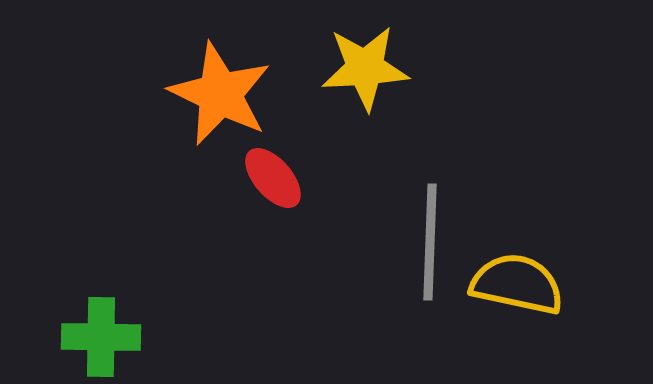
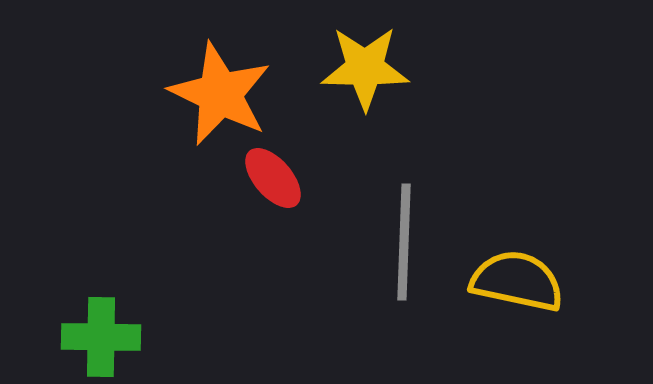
yellow star: rotated 4 degrees clockwise
gray line: moved 26 px left
yellow semicircle: moved 3 px up
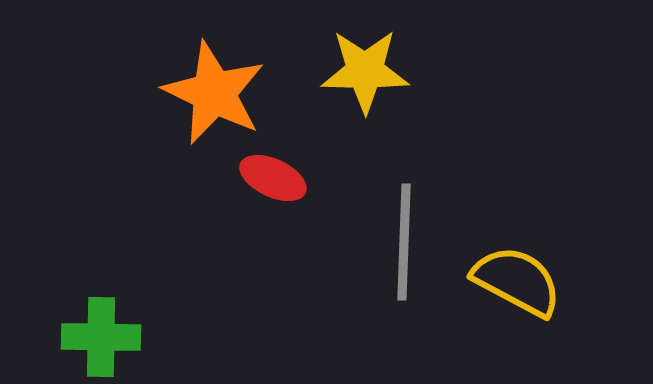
yellow star: moved 3 px down
orange star: moved 6 px left, 1 px up
red ellipse: rotated 24 degrees counterclockwise
yellow semicircle: rotated 16 degrees clockwise
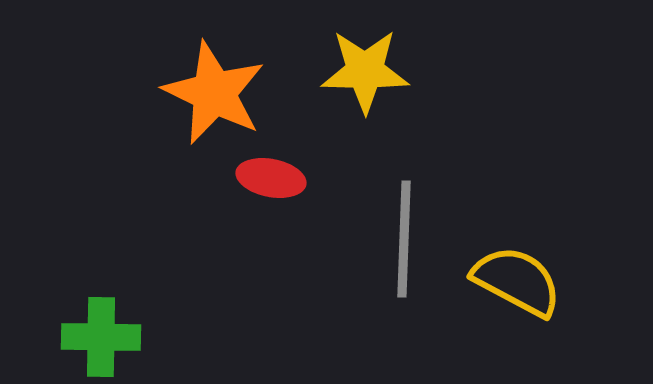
red ellipse: moved 2 px left; rotated 14 degrees counterclockwise
gray line: moved 3 px up
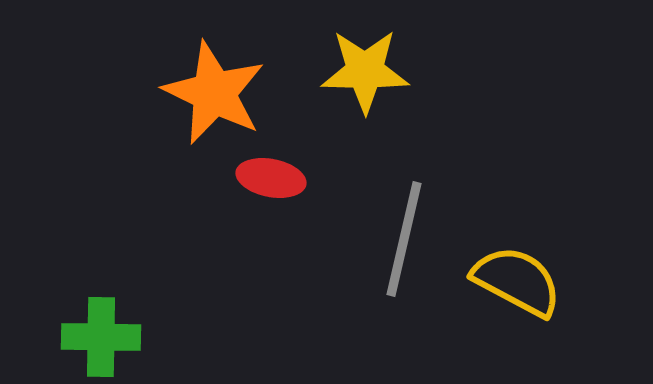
gray line: rotated 11 degrees clockwise
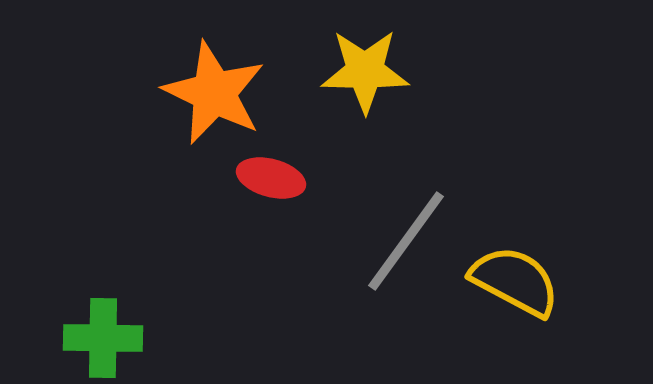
red ellipse: rotated 4 degrees clockwise
gray line: moved 2 px right, 2 px down; rotated 23 degrees clockwise
yellow semicircle: moved 2 px left
green cross: moved 2 px right, 1 px down
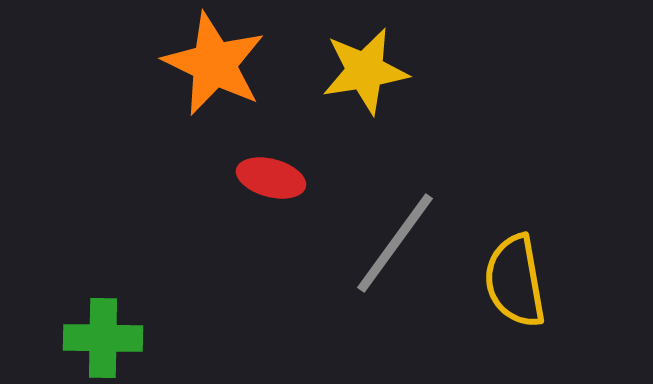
yellow star: rotated 10 degrees counterclockwise
orange star: moved 29 px up
gray line: moved 11 px left, 2 px down
yellow semicircle: rotated 128 degrees counterclockwise
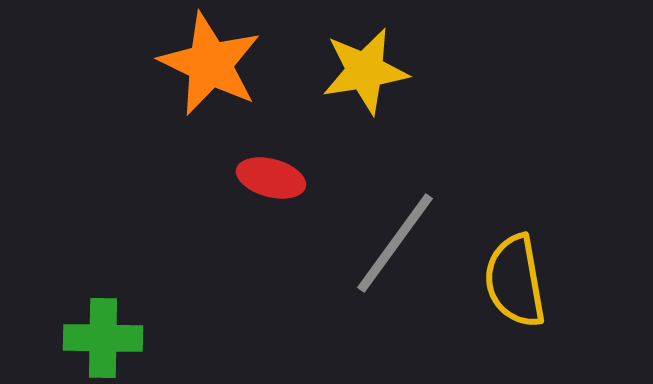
orange star: moved 4 px left
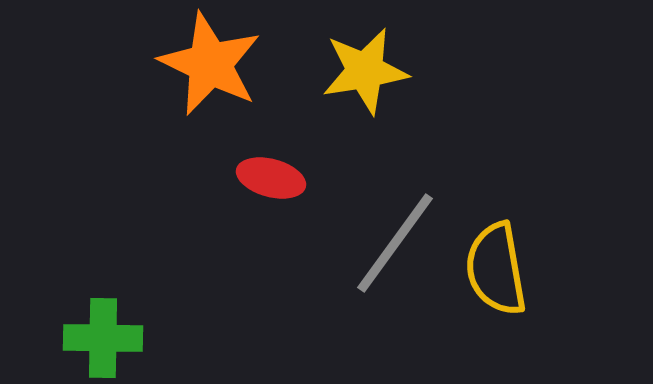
yellow semicircle: moved 19 px left, 12 px up
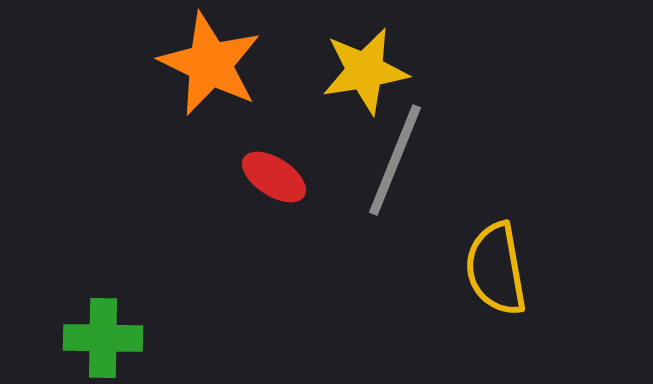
red ellipse: moved 3 px right, 1 px up; rotated 18 degrees clockwise
gray line: moved 83 px up; rotated 14 degrees counterclockwise
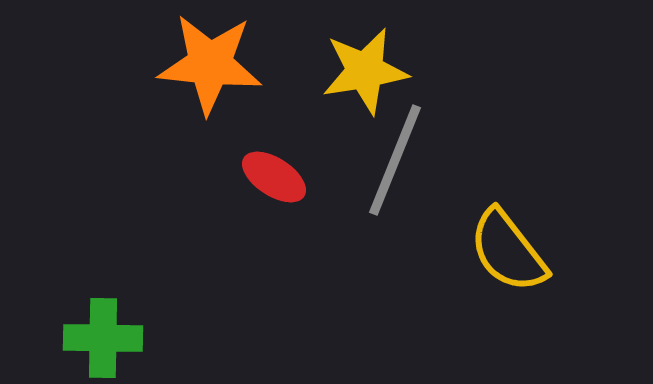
orange star: rotated 20 degrees counterclockwise
yellow semicircle: moved 12 px right, 18 px up; rotated 28 degrees counterclockwise
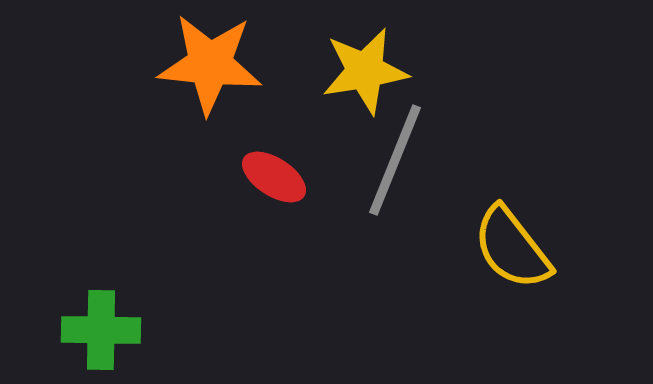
yellow semicircle: moved 4 px right, 3 px up
green cross: moved 2 px left, 8 px up
